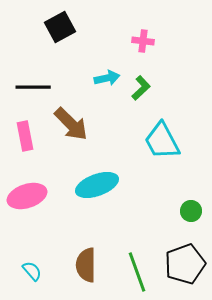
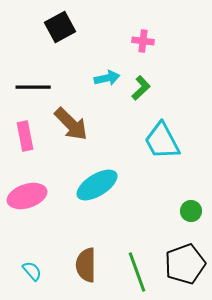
cyan ellipse: rotated 12 degrees counterclockwise
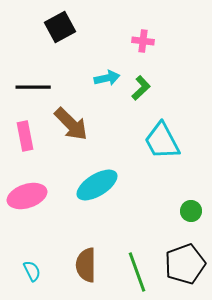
cyan semicircle: rotated 15 degrees clockwise
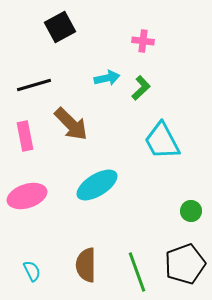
black line: moved 1 px right, 2 px up; rotated 16 degrees counterclockwise
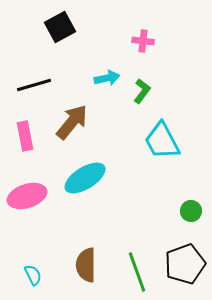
green L-shape: moved 1 px right, 3 px down; rotated 10 degrees counterclockwise
brown arrow: moved 1 px right, 2 px up; rotated 96 degrees counterclockwise
cyan ellipse: moved 12 px left, 7 px up
cyan semicircle: moved 1 px right, 4 px down
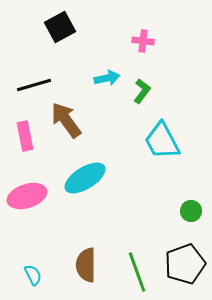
brown arrow: moved 6 px left, 2 px up; rotated 75 degrees counterclockwise
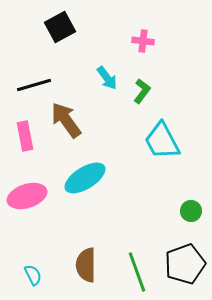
cyan arrow: rotated 65 degrees clockwise
